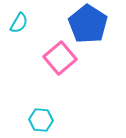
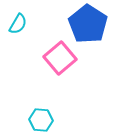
cyan semicircle: moved 1 px left, 1 px down
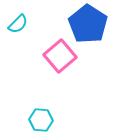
cyan semicircle: rotated 15 degrees clockwise
pink square: moved 2 px up
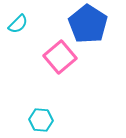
pink square: moved 1 px down
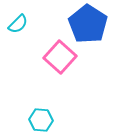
pink square: rotated 8 degrees counterclockwise
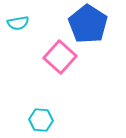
cyan semicircle: moved 1 px up; rotated 35 degrees clockwise
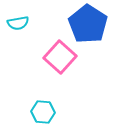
cyan hexagon: moved 2 px right, 8 px up
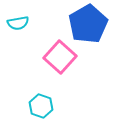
blue pentagon: rotated 9 degrees clockwise
cyan hexagon: moved 2 px left, 6 px up; rotated 15 degrees clockwise
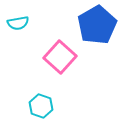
blue pentagon: moved 9 px right, 1 px down
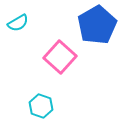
cyan semicircle: rotated 20 degrees counterclockwise
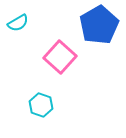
blue pentagon: moved 2 px right
cyan hexagon: moved 1 px up
